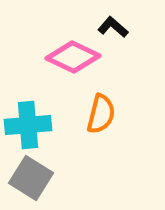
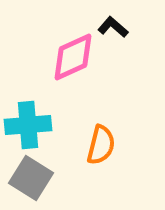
pink diamond: rotated 50 degrees counterclockwise
orange semicircle: moved 31 px down
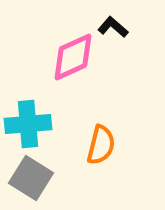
cyan cross: moved 1 px up
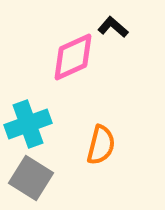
cyan cross: rotated 15 degrees counterclockwise
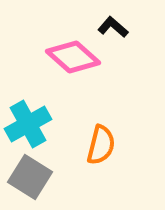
pink diamond: rotated 66 degrees clockwise
cyan cross: rotated 9 degrees counterclockwise
gray square: moved 1 px left, 1 px up
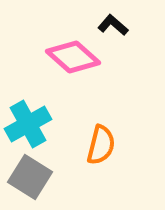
black L-shape: moved 2 px up
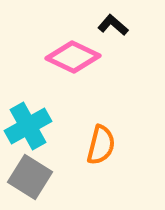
pink diamond: rotated 16 degrees counterclockwise
cyan cross: moved 2 px down
